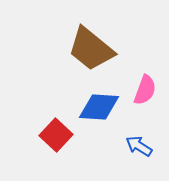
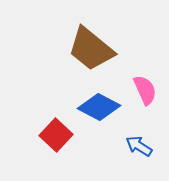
pink semicircle: rotated 44 degrees counterclockwise
blue diamond: rotated 24 degrees clockwise
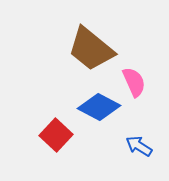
pink semicircle: moved 11 px left, 8 px up
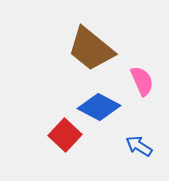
pink semicircle: moved 8 px right, 1 px up
red square: moved 9 px right
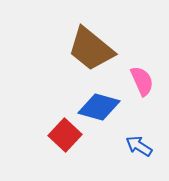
blue diamond: rotated 12 degrees counterclockwise
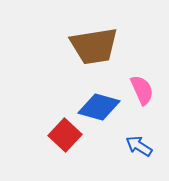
brown trapezoid: moved 3 px right, 3 px up; rotated 48 degrees counterclockwise
pink semicircle: moved 9 px down
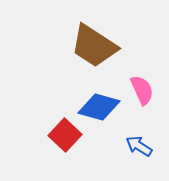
brown trapezoid: rotated 42 degrees clockwise
